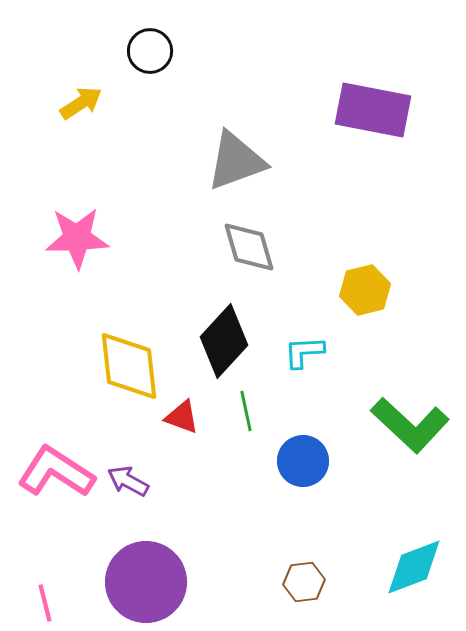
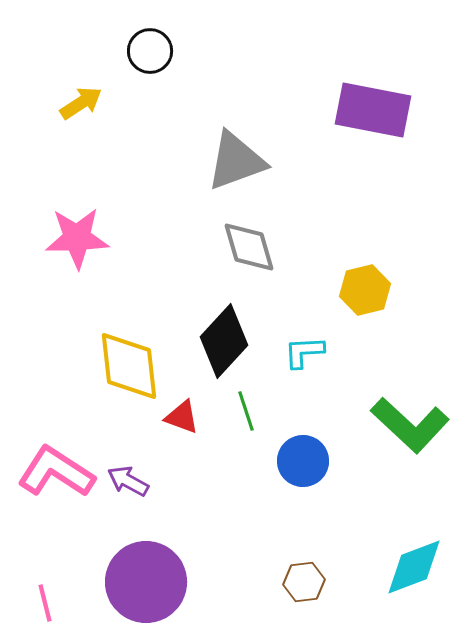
green line: rotated 6 degrees counterclockwise
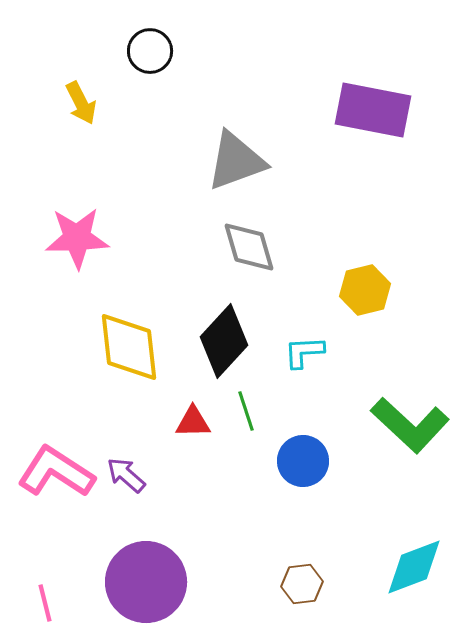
yellow arrow: rotated 96 degrees clockwise
yellow diamond: moved 19 px up
red triangle: moved 11 px right, 5 px down; rotated 21 degrees counterclockwise
purple arrow: moved 2 px left, 6 px up; rotated 12 degrees clockwise
brown hexagon: moved 2 px left, 2 px down
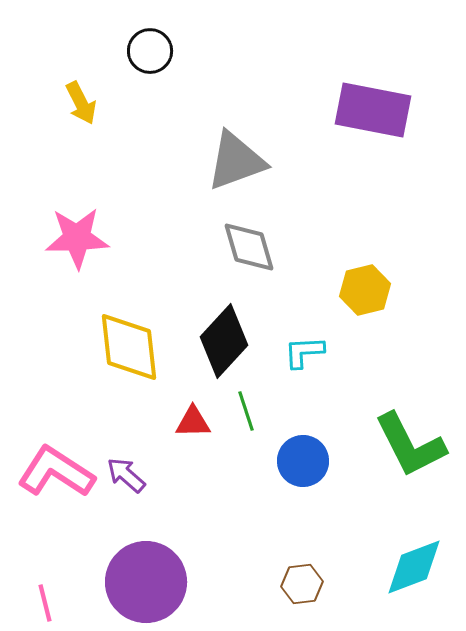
green L-shape: moved 20 px down; rotated 20 degrees clockwise
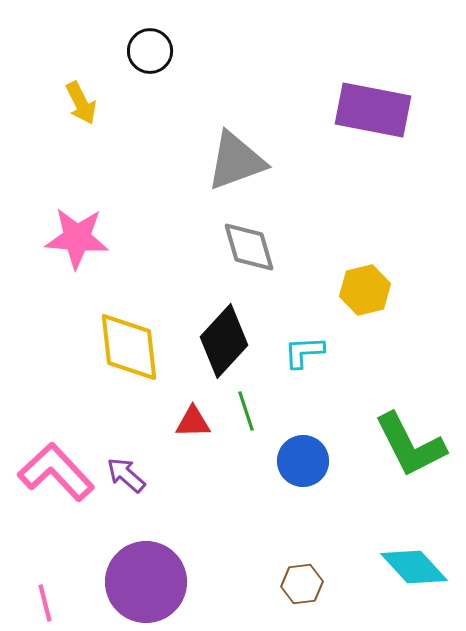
pink star: rotated 6 degrees clockwise
pink L-shape: rotated 14 degrees clockwise
cyan diamond: rotated 68 degrees clockwise
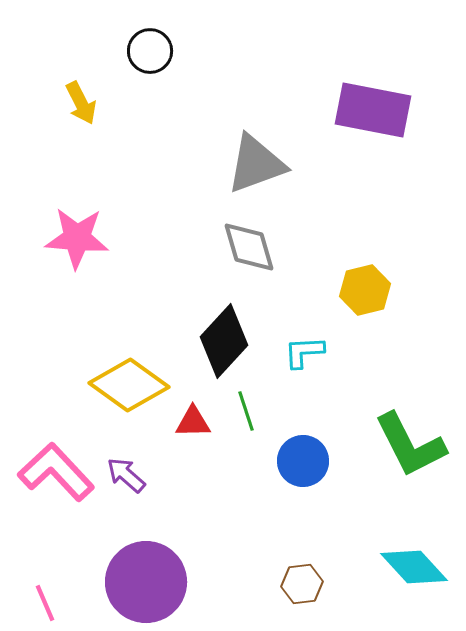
gray triangle: moved 20 px right, 3 px down
yellow diamond: moved 38 px down; rotated 48 degrees counterclockwise
pink line: rotated 9 degrees counterclockwise
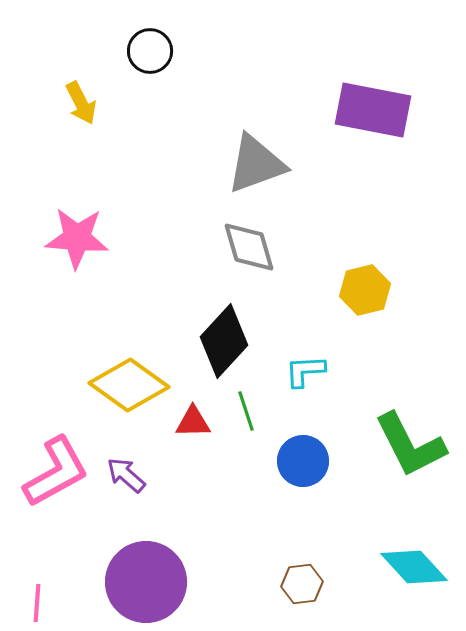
cyan L-shape: moved 1 px right, 19 px down
pink L-shape: rotated 104 degrees clockwise
pink line: moved 8 px left; rotated 27 degrees clockwise
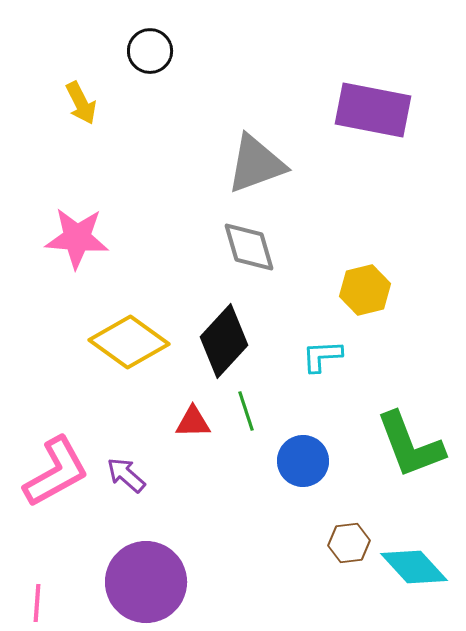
cyan L-shape: moved 17 px right, 15 px up
yellow diamond: moved 43 px up
green L-shape: rotated 6 degrees clockwise
brown hexagon: moved 47 px right, 41 px up
